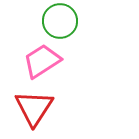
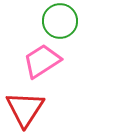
red triangle: moved 9 px left, 1 px down
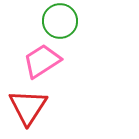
red triangle: moved 3 px right, 2 px up
